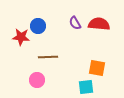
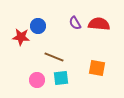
brown line: moved 6 px right; rotated 24 degrees clockwise
cyan square: moved 25 px left, 9 px up
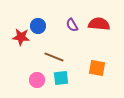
purple semicircle: moved 3 px left, 2 px down
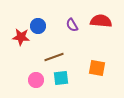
red semicircle: moved 2 px right, 3 px up
brown line: rotated 42 degrees counterclockwise
pink circle: moved 1 px left
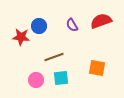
red semicircle: rotated 25 degrees counterclockwise
blue circle: moved 1 px right
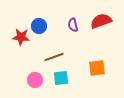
purple semicircle: moved 1 px right; rotated 16 degrees clockwise
orange square: rotated 18 degrees counterclockwise
pink circle: moved 1 px left
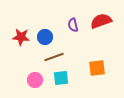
blue circle: moved 6 px right, 11 px down
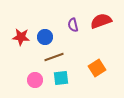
orange square: rotated 24 degrees counterclockwise
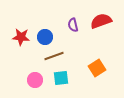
brown line: moved 1 px up
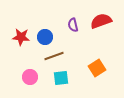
pink circle: moved 5 px left, 3 px up
